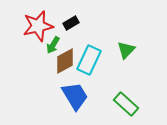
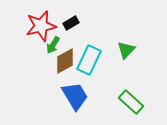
red star: moved 3 px right
green rectangle: moved 5 px right, 2 px up
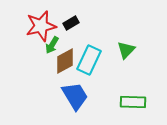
green arrow: moved 1 px left
green rectangle: moved 2 px right; rotated 40 degrees counterclockwise
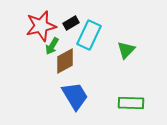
green arrow: moved 1 px down
cyan rectangle: moved 25 px up
green rectangle: moved 2 px left, 1 px down
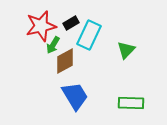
green arrow: moved 1 px right, 1 px up
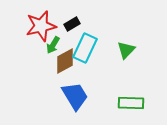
black rectangle: moved 1 px right, 1 px down
cyan rectangle: moved 4 px left, 13 px down
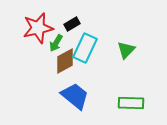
red star: moved 3 px left, 2 px down
green arrow: moved 3 px right, 2 px up
blue trapezoid: rotated 20 degrees counterclockwise
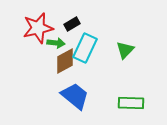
green arrow: rotated 114 degrees counterclockwise
green triangle: moved 1 px left
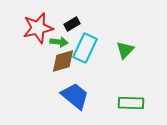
green arrow: moved 3 px right, 1 px up
brown diamond: moved 2 px left; rotated 12 degrees clockwise
